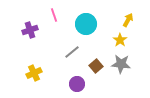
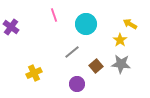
yellow arrow: moved 2 px right, 4 px down; rotated 88 degrees counterclockwise
purple cross: moved 19 px left, 3 px up; rotated 35 degrees counterclockwise
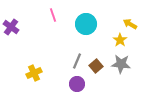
pink line: moved 1 px left
gray line: moved 5 px right, 9 px down; rotated 28 degrees counterclockwise
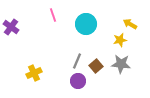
yellow star: rotated 24 degrees clockwise
purple circle: moved 1 px right, 3 px up
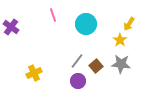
yellow arrow: moved 1 px left; rotated 88 degrees counterclockwise
yellow star: rotated 24 degrees counterclockwise
gray line: rotated 14 degrees clockwise
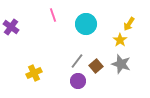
gray star: rotated 12 degrees clockwise
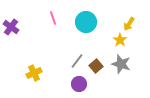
pink line: moved 3 px down
cyan circle: moved 2 px up
purple circle: moved 1 px right, 3 px down
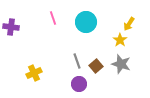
purple cross: rotated 28 degrees counterclockwise
gray line: rotated 56 degrees counterclockwise
